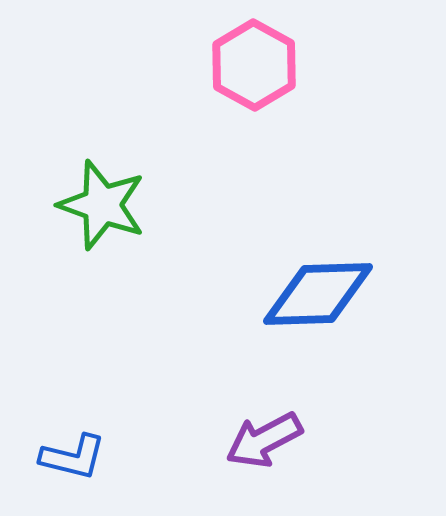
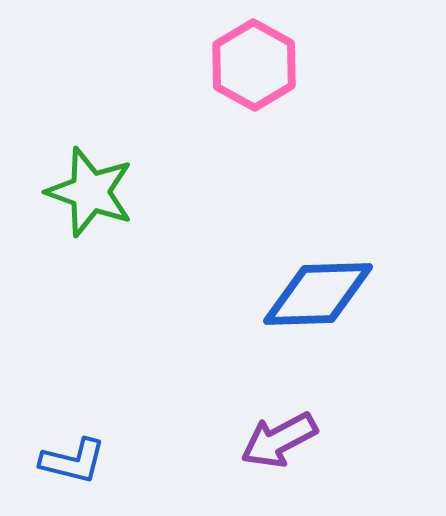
green star: moved 12 px left, 13 px up
purple arrow: moved 15 px right
blue L-shape: moved 4 px down
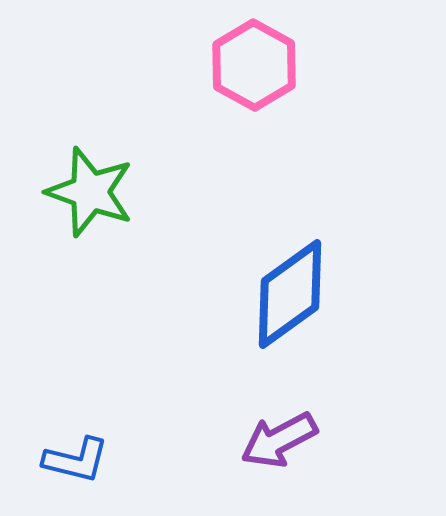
blue diamond: moved 28 px left; rotated 34 degrees counterclockwise
blue L-shape: moved 3 px right, 1 px up
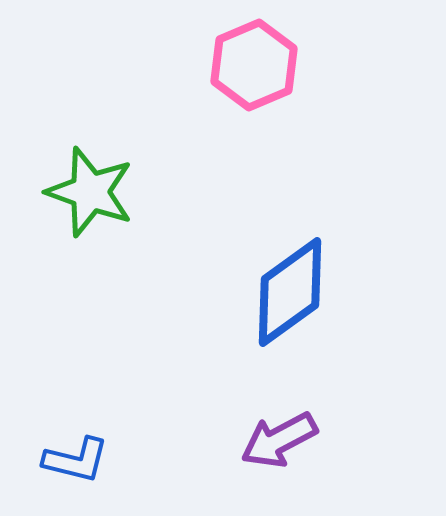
pink hexagon: rotated 8 degrees clockwise
blue diamond: moved 2 px up
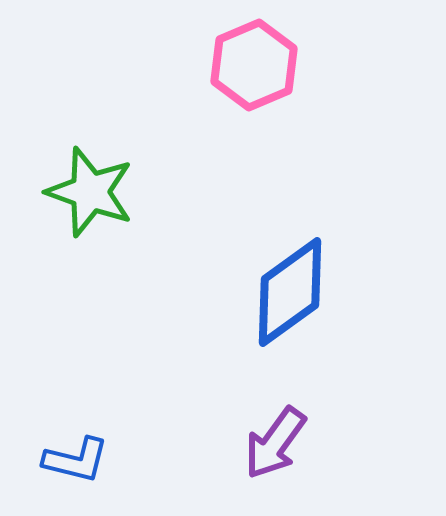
purple arrow: moved 4 px left, 3 px down; rotated 26 degrees counterclockwise
